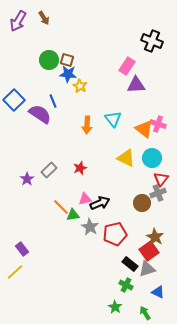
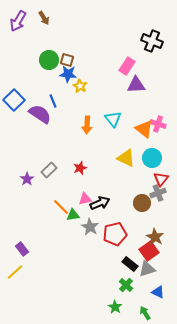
green cross: rotated 16 degrees clockwise
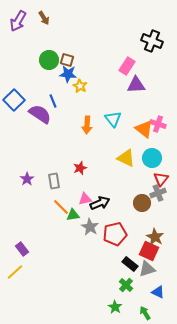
gray rectangle: moved 5 px right, 11 px down; rotated 56 degrees counterclockwise
red square: rotated 30 degrees counterclockwise
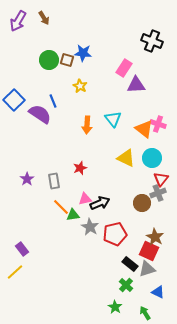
pink rectangle: moved 3 px left, 2 px down
blue star: moved 15 px right, 21 px up
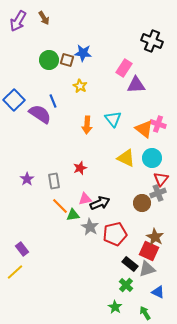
orange line: moved 1 px left, 1 px up
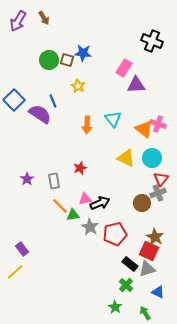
yellow star: moved 2 px left
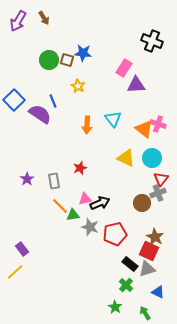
gray star: rotated 12 degrees counterclockwise
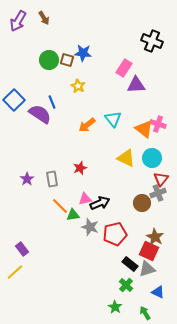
blue line: moved 1 px left, 1 px down
orange arrow: rotated 48 degrees clockwise
gray rectangle: moved 2 px left, 2 px up
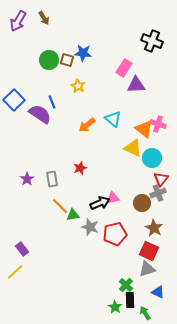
cyan triangle: rotated 12 degrees counterclockwise
yellow triangle: moved 7 px right, 10 px up
pink triangle: moved 28 px right, 1 px up
brown star: moved 1 px left, 9 px up
black rectangle: moved 36 px down; rotated 49 degrees clockwise
